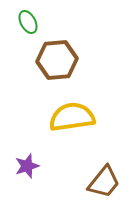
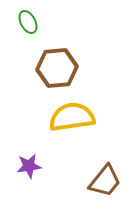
brown hexagon: moved 8 px down
purple star: moved 2 px right; rotated 10 degrees clockwise
brown trapezoid: moved 1 px right, 1 px up
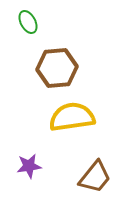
brown trapezoid: moved 10 px left, 4 px up
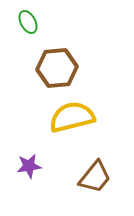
yellow semicircle: rotated 6 degrees counterclockwise
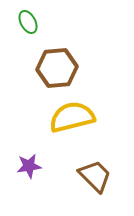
brown trapezoid: moved 1 px up; rotated 84 degrees counterclockwise
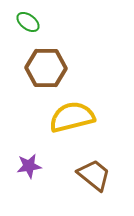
green ellipse: rotated 25 degrees counterclockwise
brown hexagon: moved 11 px left; rotated 6 degrees clockwise
brown trapezoid: moved 1 px left, 1 px up; rotated 6 degrees counterclockwise
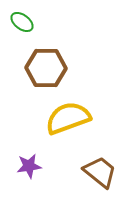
green ellipse: moved 6 px left
yellow semicircle: moved 4 px left, 1 px down; rotated 6 degrees counterclockwise
brown trapezoid: moved 6 px right, 3 px up
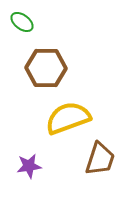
brown trapezoid: moved 13 px up; rotated 69 degrees clockwise
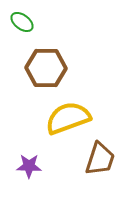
purple star: rotated 10 degrees clockwise
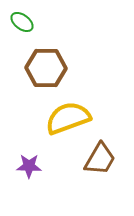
brown trapezoid: rotated 12 degrees clockwise
